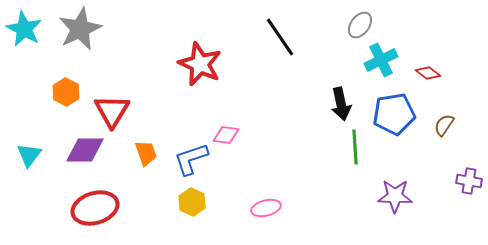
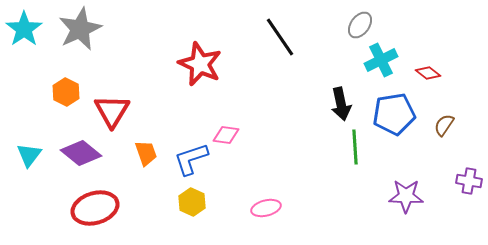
cyan star: rotated 9 degrees clockwise
purple diamond: moved 4 px left, 3 px down; rotated 39 degrees clockwise
purple star: moved 11 px right
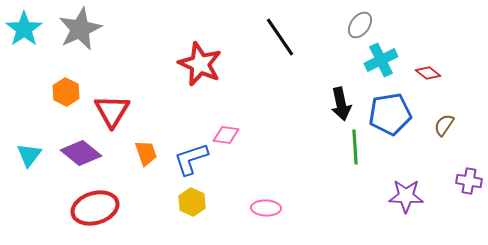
blue pentagon: moved 4 px left
pink ellipse: rotated 16 degrees clockwise
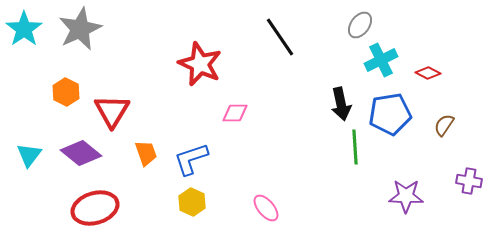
red diamond: rotated 10 degrees counterclockwise
pink diamond: moved 9 px right, 22 px up; rotated 8 degrees counterclockwise
pink ellipse: rotated 48 degrees clockwise
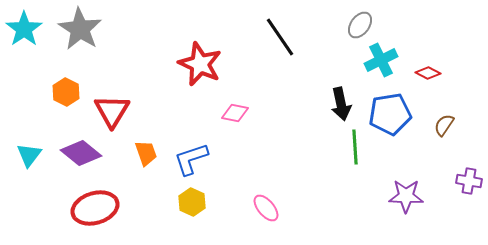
gray star: rotated 15 degrees counterclockwise
pink diamond: rotated 12 degrees clockwise
